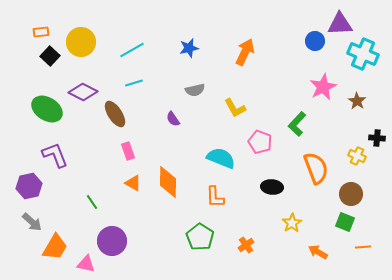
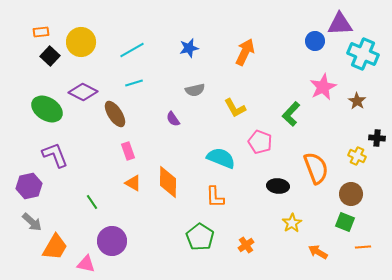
green L-shape at (297, 124): moved 6 px left, 10 px up
black ellipse at (272, 187): moved 6 px right, 1 px up
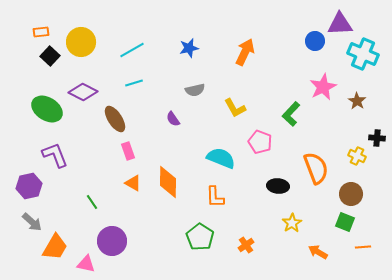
brown ellipse at (115, 114): moved 5 px down
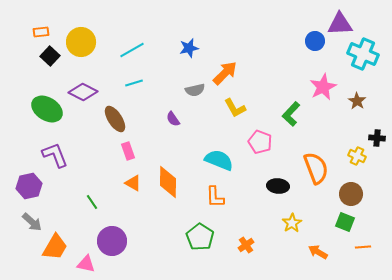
orange arrow at (245, 52): moved 20 px left, 21 px down; rotated 20 degrees clockwise
cyan semicircle at (221, 158): moved 2 px left, 2 px down
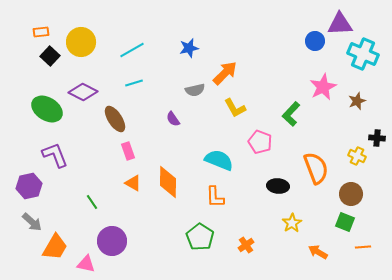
brown star at (357, 101): rotated 18 degrees clockwise
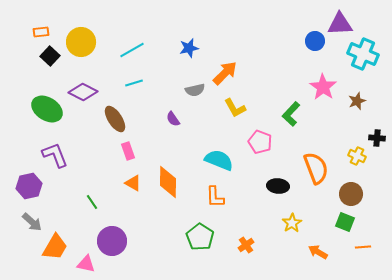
pink star at (323, 87): rotated 12 degrees counterclockwise
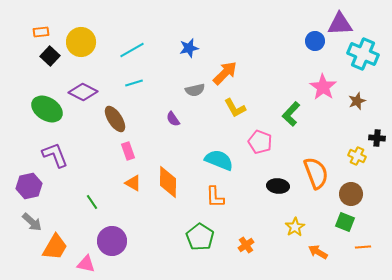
orange semicircle at (316, 168): moved 5 px down
yellow star at (292, 223): moved 3 px right, 4 px down
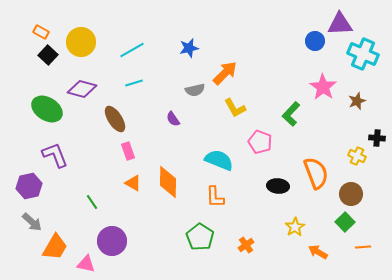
orange rectangle at (41, 32): rotated 35 degrees clockwise
black square at (50, 56): moved 2 px left, 1 px up
purple diamond at (83, 92): moved 1 px left, 3 px up; rotated 12 degrees counterclockwise
green square at (345, 222): rotated 24 degrees clockwise
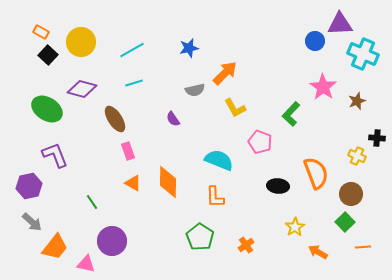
orange trapezoid at (55, 247): rotated 8 degrees clockwise
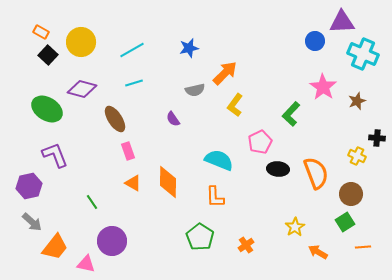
purple triangle at (340, 24): moved 2 px right, 2 px up
yellow L-shape at (235, 108): moved 3 px up; rotated 65 degrees clockwise
pink pentagon at (260, 142): rotated 25 degrees clockwise
black ellipse at (278, 186): moved 17 px up
green square at (345, 222): rotated 12 degrees clockwise
